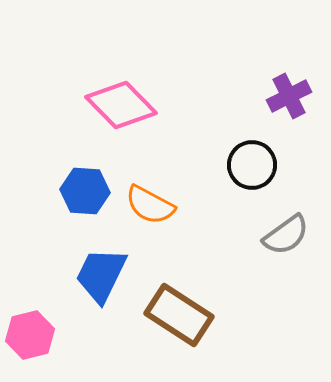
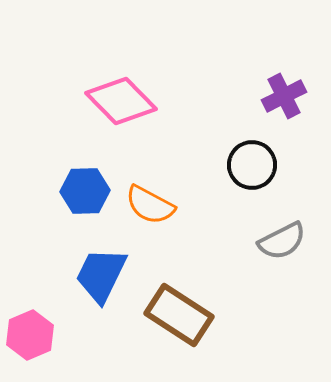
purple cross: moved 5 px left
pink diamond: moved 4 px up
blue hexagon: rotated 6 degrees counterclockwise
gray semicircle: moved 4 px left, 6 px down; rotated 9 degrees clockwise
pink hexagon: rotated 9 degrees counterclockwise
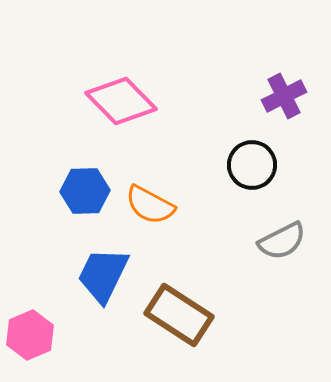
blue trapezoid: moved 2 px right
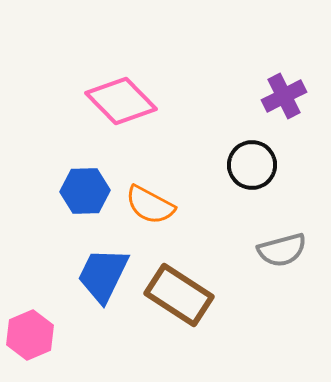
gray semicircle: moved 9 px down; rotated 12 degrees clockwise
brown rectangle: moved 20 px up
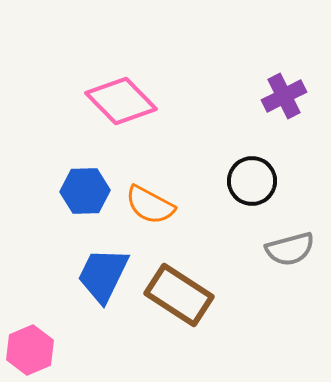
black circle: moved 16 px down
gray semicircle: moved 8 px right, 1 px up
pink hexagon: moved 15 px down
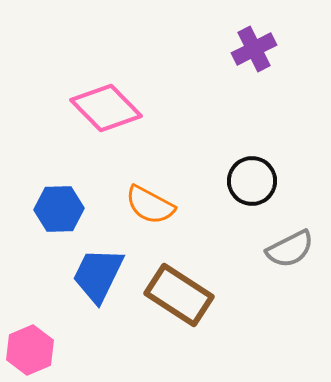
purple cross: moved 30 px left, 47 px up
pink diamond: moved 15 px left, 7 px down
blue hexagon: moved 26 px left, 18 px down
gray semicircle: rotated 12 degrees counterclockwise
blue trapezoid: moved 5 px left
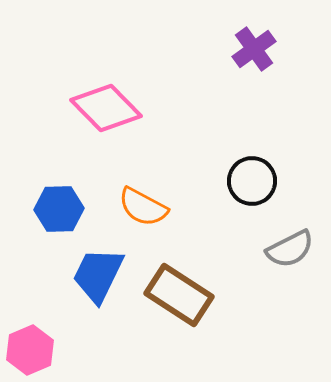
purple cross: rotated 9 degrees counterclockwise
orange semicircle: moved 7 px left, 2 px down
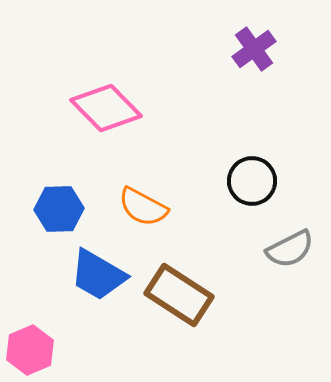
blue trapezoid: rotated 86 degrees counterclockwise
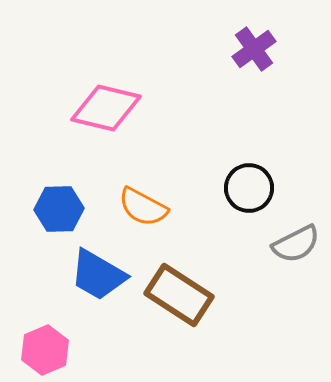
pink diamond: rotated 32 degrees counterclockwise
black circle: moved 3 px left, 7 px down
gray semicircle: moved 6 px right, 5 px up
pink hexagon: moved 15 px right
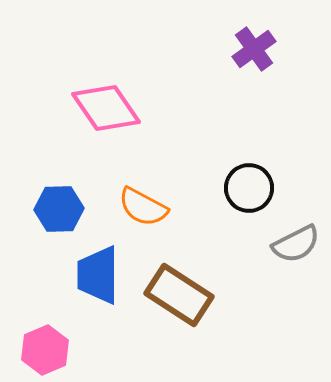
pink diamond: rotated 42 degrees clockwise
blue trapezoid: rotated 60 degrees clockwise
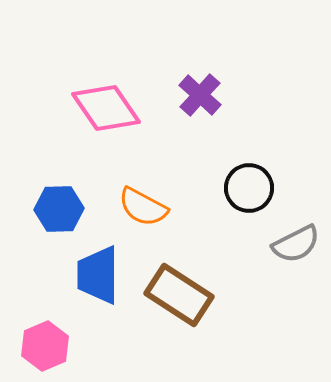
purple cross: moved 54 px left, 46 px down; rotated 12 degrees counterclockwise
pink hexagon: moved 4 px up
